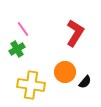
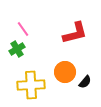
red L-shape: rotated 44 degrees clockwise
yellow cross: rotated 12 degrees counterclockwise
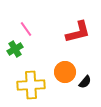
pink line: moved 3 px right
red L-shape: moved 3 px right, 1 px up
green cross: moved 2 px left
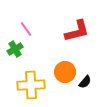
red L-shape: moved 1 px left, 1 px up
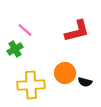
pink line: moved 1 px left, 1 px down; rotated 14 degrees counterclockwise
orange circle: moved 1 px down
black semicircle: rotated 64 degrees clockwise
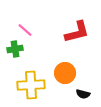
red L-shape: moved 1 px down
green cross: rotated 21 degrees clockwise
black semicircle: moved 2 px left, 12 px down
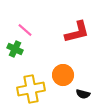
green cross: rotated 35 degrees clockwise
orange circle: moved 2 px left, 2 px down
yellow cross: moved 4 px down; rotated 8 degrees counterclockwise
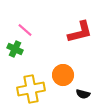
red L-shape: moved 3 px right
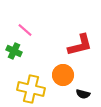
red L-shape: moved 13 px down
green cross: moved 1 px left, 2 px down
yellow cross: rotated 24 degrees clockwise
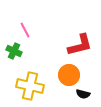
pink line: rotated 21 degrees clockwise
orange circle: moved 6 px right
yellow cross: moved 1 px left, 3 px up
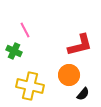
black semicircle: rotated 64 degrees counterclockwise
